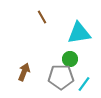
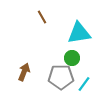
green circle: moved 2 px right, 1 px up
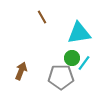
brown arrow: moved 3 px left, 1 px up
cyan line: moved 21 px up
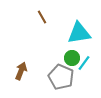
gray pentagon: rotated 25 degrees clockwise
